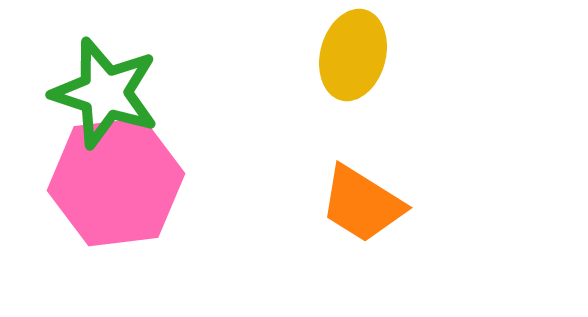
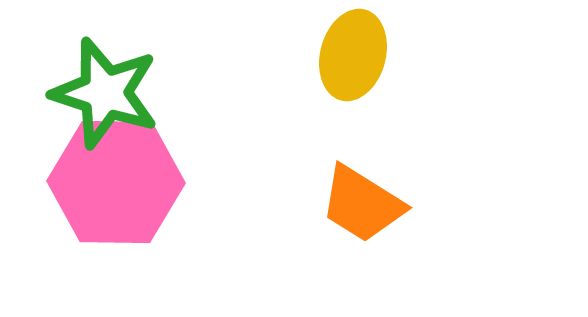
pink hexagon: rotated 8 degrees clockwise
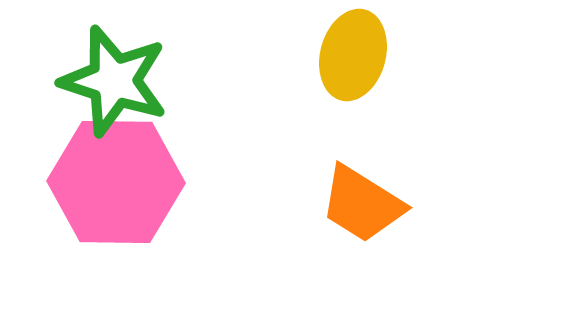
green star: moved 9 px right, 12 px up
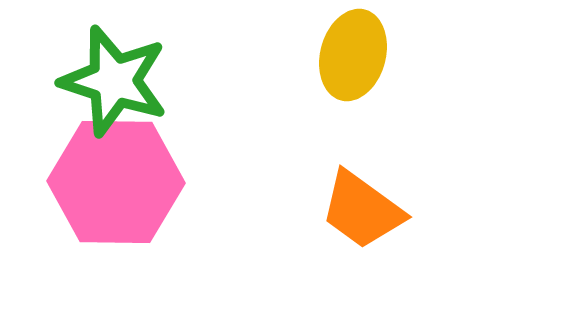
orange trapezoid: moved 6 px down; rotated 4 degrees clockwise
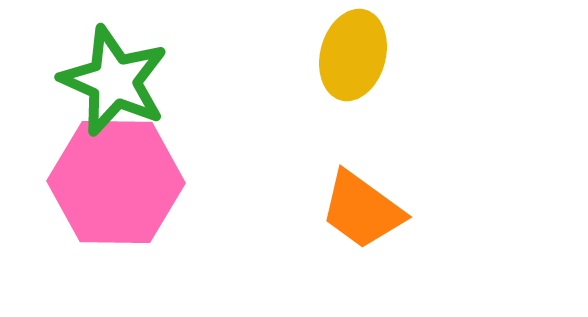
green star: rotated 6 degrees clockwise
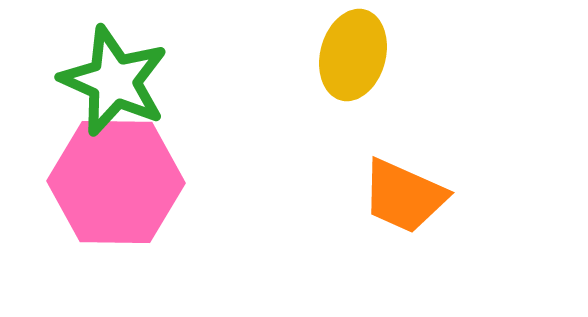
orange trapezoid: moved 42 px right, 14 px up; rotated 12 degrees counterclockwise
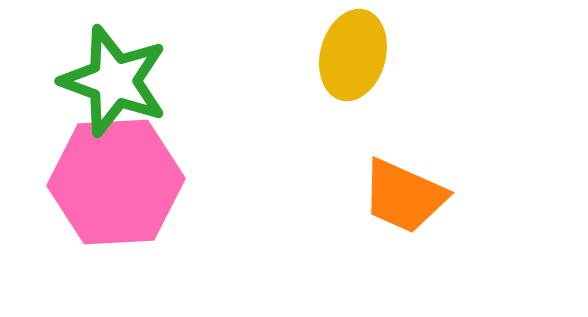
green star: rotated 4 degrees counterclockwise
pink hexagon: rotated 4 degrees counterclockwise
